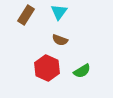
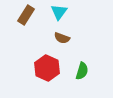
brown semicircle: moved 2 px right, 2 px up
green semicircle: rotated 42 degrees counterclockwise
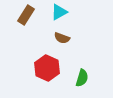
cyan triangle: rotated 24 degrees clockwise
green semicircle: moved 7 px down
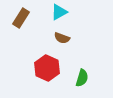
brown rectangle: moved 5 px left, 3 px down
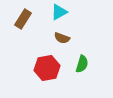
brown rectangle: moved 2 px right, 1 px down
red hexagon: rotated 25 degrees clockwise
green semicircle: moved 14 px up
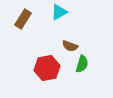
brown semicircle: moved 8 px right, 8 px down
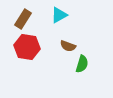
cyan triangle: moved 3 px down
brown semicircle: moved 2 px left
red hexagon: moved 20 px left, 21 px up; rotated 20 degrees clockwise
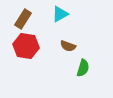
cyan triangle: moved 1 px right, 1 px up
red hexagon: moved 1 px left, 1 px up
green semicircle: moved 1 px right, 4 px down
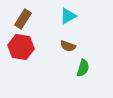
cyan triangle: moved 8 px right, 2 px down
red hexagon: moved 5 px left, 1 px down
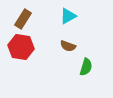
green semicircle: moved 3 px right, 1 px up
